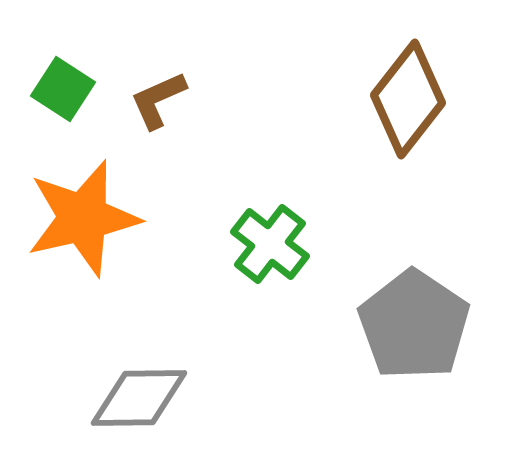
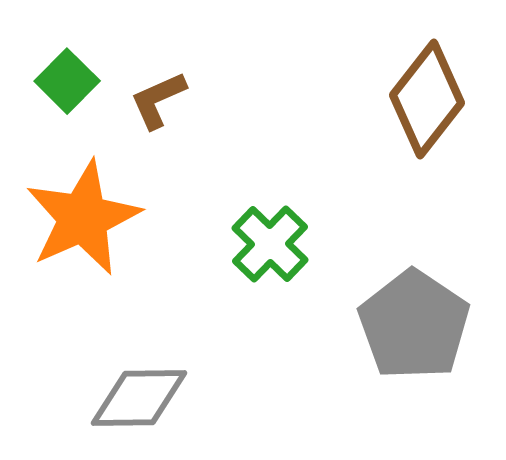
green square: moved 4 px right, 8 px up; rotated 12 degrees clockwise
brown diamond: moved 19 px right
orange star: rotated 11 degrees counterclockwise
green cross: rotated 6 degrees clockwise
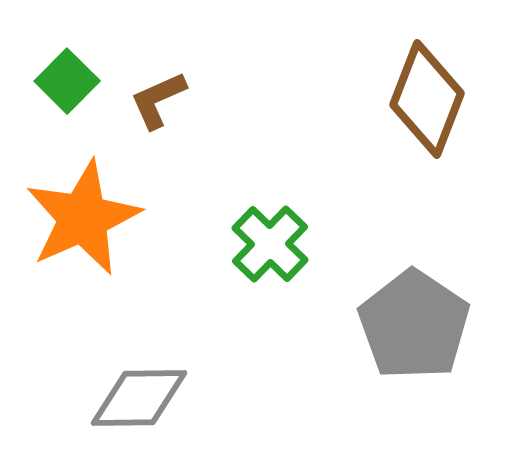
brown diamond: rotated 17 degrees counterclockwise
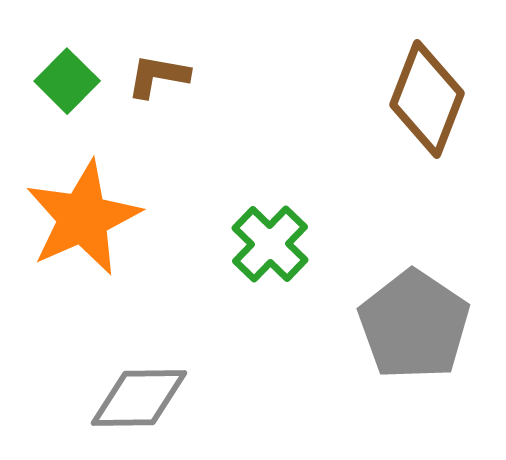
brown L-shape: moved 24 px up; rotated 34 degrees clockwise
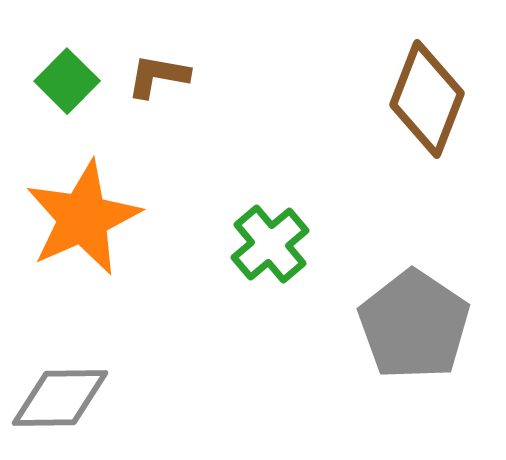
green cross: rotated 6 degrees clockwise
gray diamond: moved 79 px left
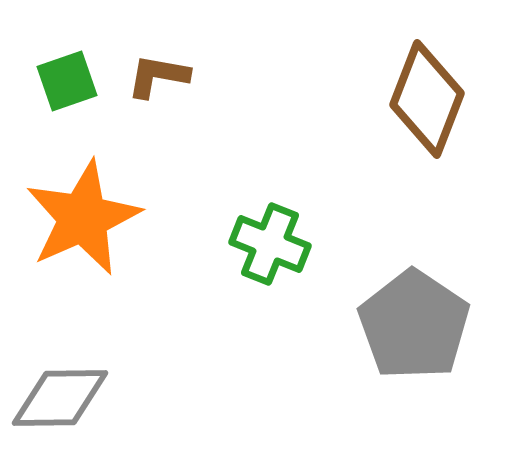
green square: rotated 26 degrees clockwise
green cross: rotated 28 degrees counterclockwise
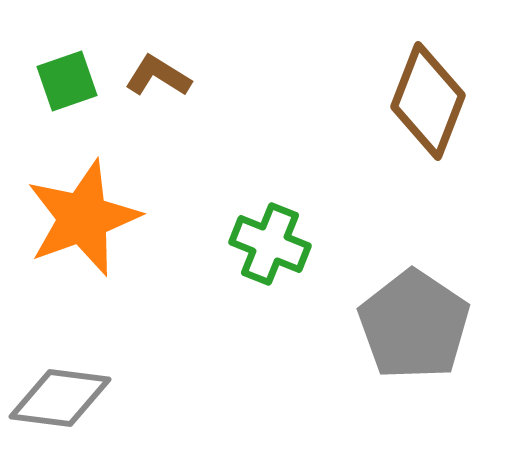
brown L-shape: rotated 22 degrees clockwise
brown diamond: moved 1 px right, 2 px down
orange star: rotated 4 degrees clockwise
gray diamond: rotated 8 degrees clockwise
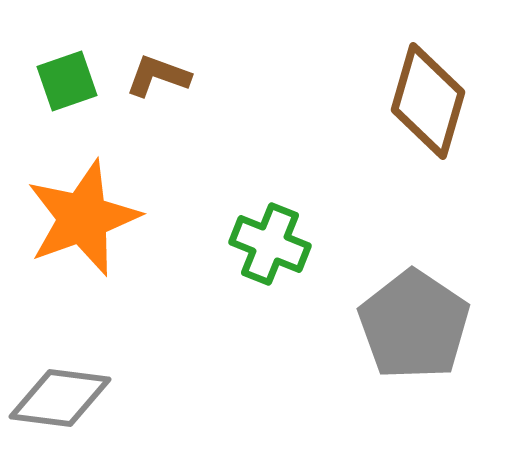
brown L-shape: rotated 12 degrees counterclockwise
brown diamond: rotated 5 degrees counterclockwise
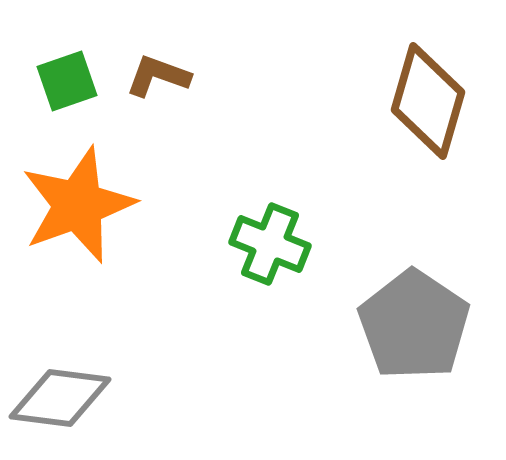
orange star: moved 5 px left, 13 px up
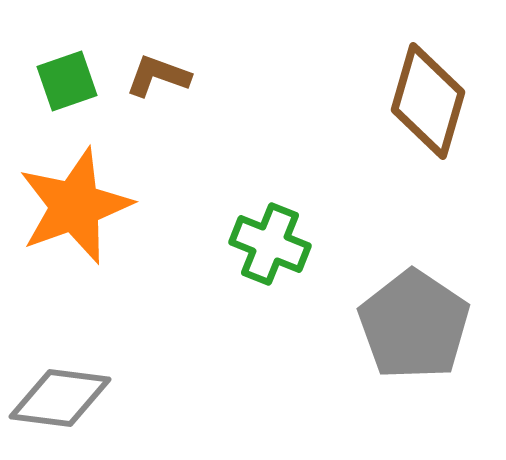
orange star: moved 3 px left, 1 px down
